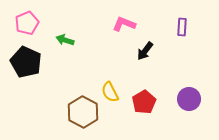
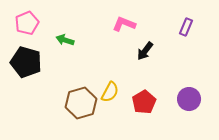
purple rectangle: moved 4 px right; rotated 18 degrees clockwise
black pentagon: rotated 8 degrees counterclockwise
yellow semicircle: rotated 125 degrees counterclockwise
brown hexagon: moved 2 px left, 9 px up; rotated 16 degrees clockwise
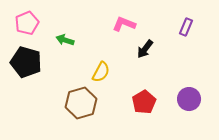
black arrow: moved 2 px up
yellow semicircle: moved 9 px left, 20 px up
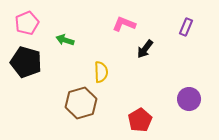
yellow semicircle: rotated 30 degrees counterclockwise
red pentagon: moved 4 px left, 18 px down
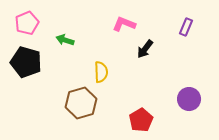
red pentagon: moved 1 px right
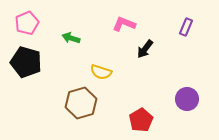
green arrow: moved 6 px right, 2 px up
yellow semicircle: rotated 110 degrees clockwise
purple circle: moved 2 px left
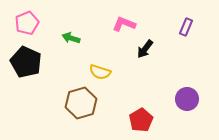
black pentagon: rotated 8 degrees clockwise
yellow semicircle: moved 1 px left
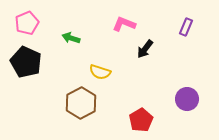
brown hexagon: rotated 12 degrees counterclockwise
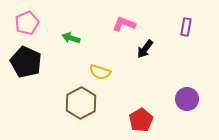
purple rectangle: rotated 12 degrees counterclockwise
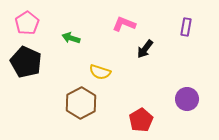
pink pentagon: rotated 10 degrees counterclockwise
